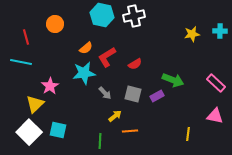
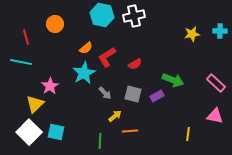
cyan star: rotated 20 degrees counterclockwise
cyan square: moved 2 px left, 2 px down
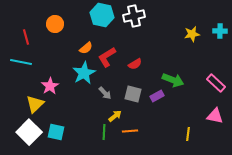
green line: moved 4 px right, 9 px up
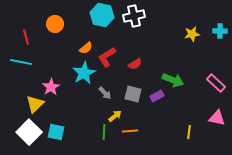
pink star: moved 1 px right, 1 px down
pink triangle: moved 2 px right, 2 px down
yellow line: moved 1 px right, 2 px up
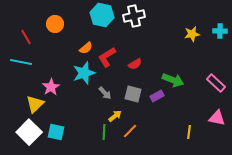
red line: rotated 14 degrees counterclockwise
cyan star: rotated 10 degrees clockwise
orange line: rotated 42 degrees counterclockwise
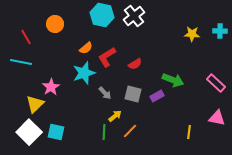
white cross: rotated 25 degrees counterclockwise
yellow star: rotated 14 degrees clockwise
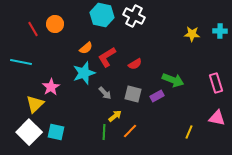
white cross: rotated 25 degrees counterclockwise
red line: moved 7 px right, 8 px up
pink rectangle: rotated 30 degrees clockwise
yellow line: rotated 16 degrees clockwise
